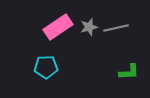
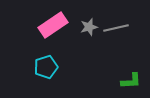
pink rectangle: moved 5 px left, 2 px up
cyan pentagon: rotated 15 degrees counterclockwise
green L-shape: moved 2 px right, 9 px down
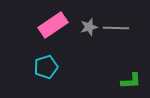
gray line: rotated 15 degrees clockwise
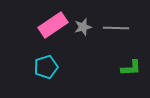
gray star: moved 6 px left
green L-shape: moved 13 px up
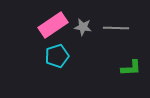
gray star: rotated 24 degrees clockwise
cyan pentagon: moved 11 px right, 11 px up
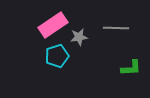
gray star: moved 4 px left, 10 px down; rotated 18 degrees counterclockwise
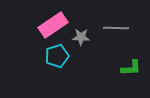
gray star: moved 2 px right; rotated 12 degrees clockwise
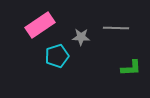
pink rectangle: moved 13 px left
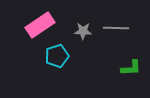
gray star: moved 2 px right, 6 px up
